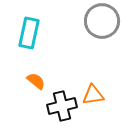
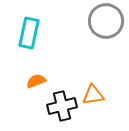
gray circle: moved 4 px right
orange semicircle: rotated 60 degrees counterclockwise
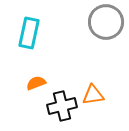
gray circle: moved 1 px down
orange semicircle: moved 2 px down
